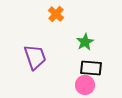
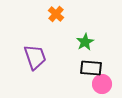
pink circle: moved 17 px right, 1 px up
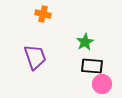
orange cross: moved 13 px left; rotated 28 degrees counterclockwise
black rectangle: moved 1 px right, 2 px up
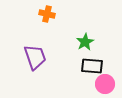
orange cross: moved 4 px right
pink circle: moved 3 px right
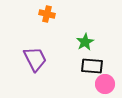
purple trapezoid: moved 2 px down; rotated 8 degrees counterclockwise
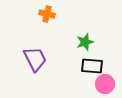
green star: rotated 12 degrees clockwise
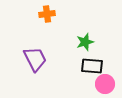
orange cross: rotated 21 degrees counterclockwise
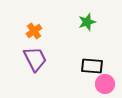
orange cross: moved 13 px left, 17 px down; rotated 28 degrees counterclockwise
green star: moved 2 px right, 20 px up
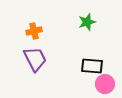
orange cross: rotated 21 degrees clockwise
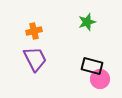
black rectangle: rotated 10 degrees clockwise
pink circle: moved 5 px left, 5 px up
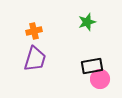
purple trapezoid: rotated 44 degrees clockwise
black rectangle: rotated 25 degrees counterclockwise
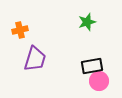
orange cross: moved 14 px left, 1 px up
pink circle: moved 1 px left, 2 px down
